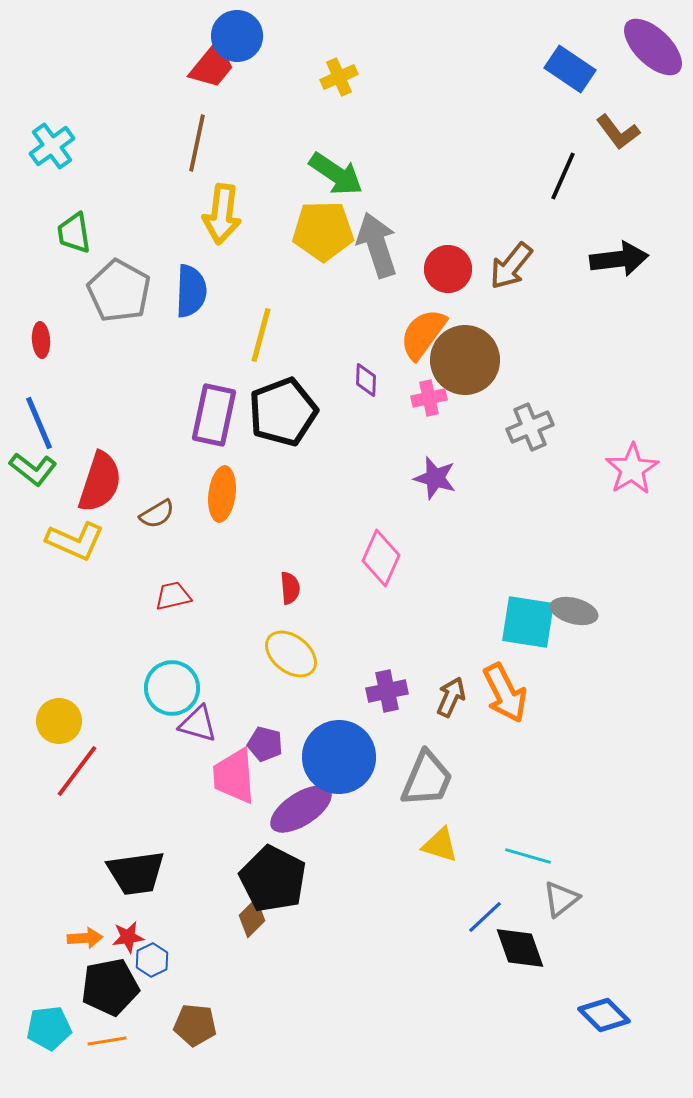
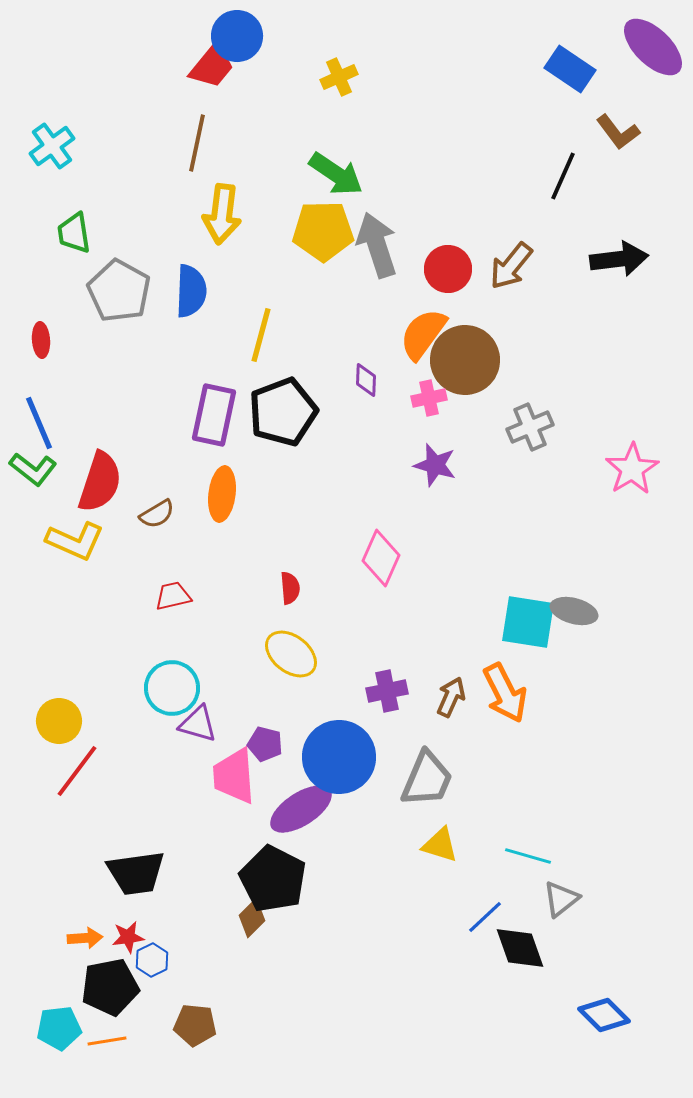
purple star at (435, 478): moved 13 px up
cyan pentagon at (49, 1028): moved 10 px right
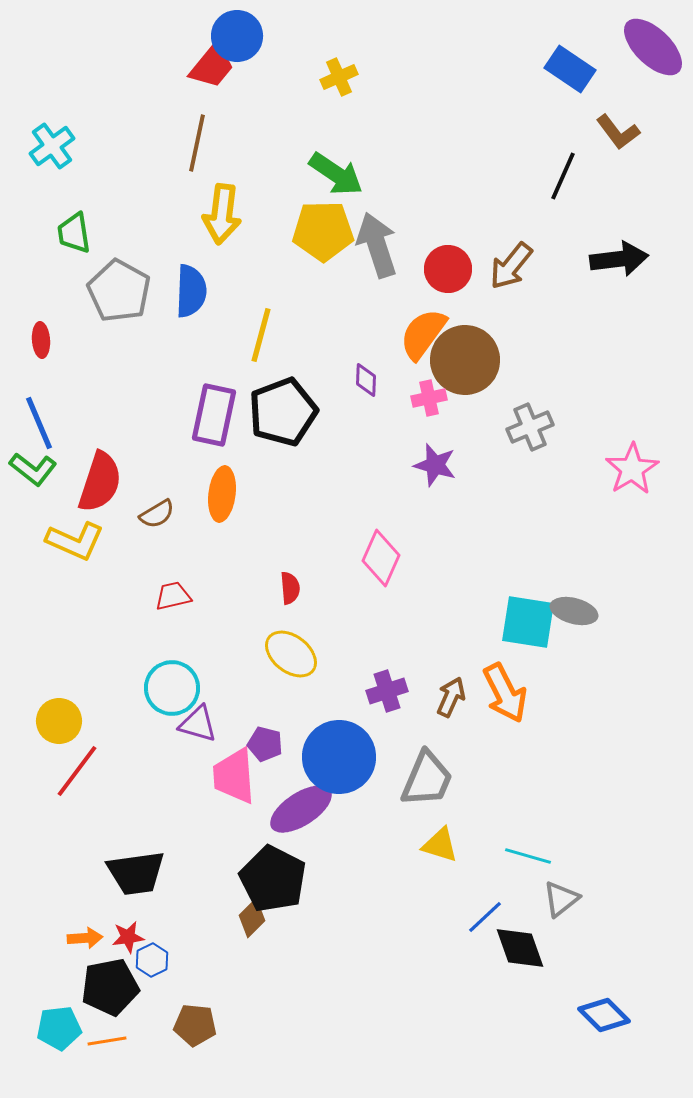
purple cross at (387, 691): rotated 6 degrees counterclockwise
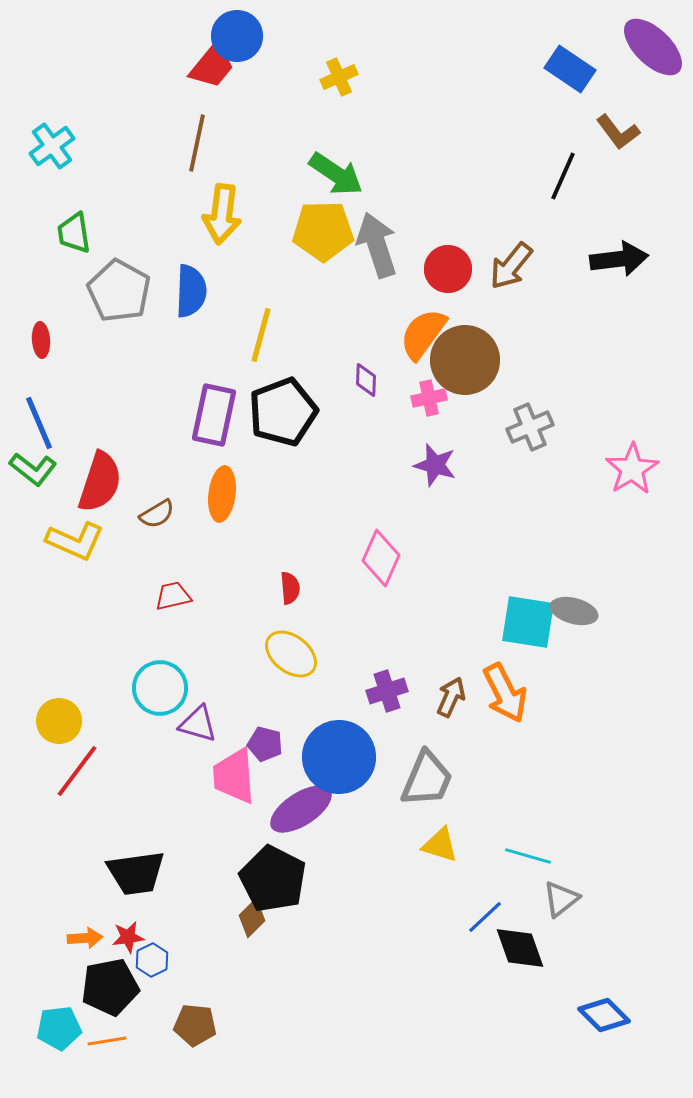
cyan circle at (172, 688): moved 12 px left
